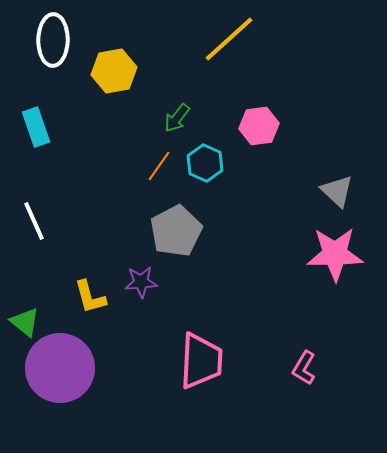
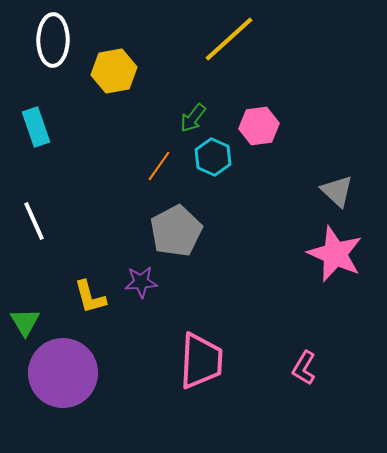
green arrow: moved 16 px right
cyan hexagon: moved 8 px right, 6 px up
pink star: rotated 24 degrees clockwise
green triangle: rotated 20 degrees clockwise
purple circle: moved 3 px right, 5 px down
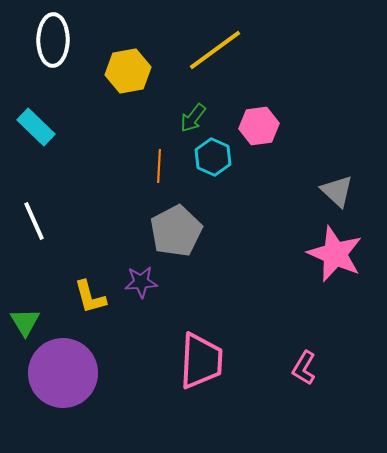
yellow line: moved 14 px left, 11 px down; rotated 6 degrees clockwise
yellow hexagon: moved 14 px right
cyan rectangle: rotated 27 degrees counterclockwise
orange line: rotated 32 degrees counterclockwise
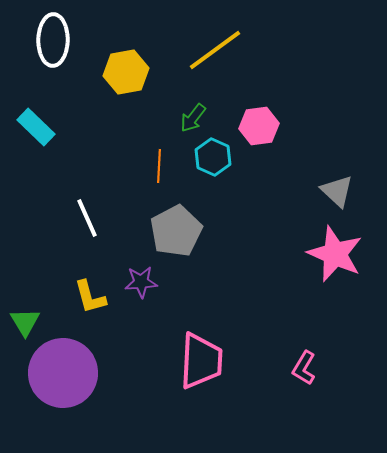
yellow hexagon: moved 2 px left, 1 px down
white line: moved 53 px right, 3 px up
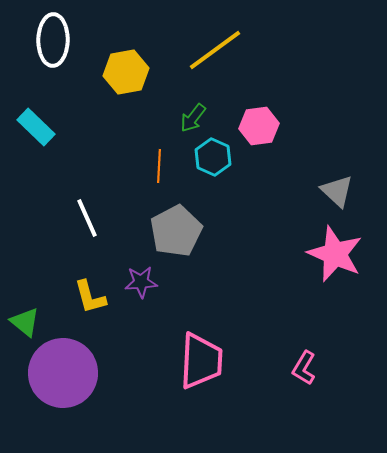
green triangle: rotated 20 degrees counterclockwise
